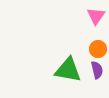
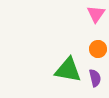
pink triangle: moved 2 px up
purple semicircle: moved 2 px left, 8 px down
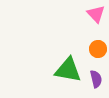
pink triangle: rotated 18 degrees counterclockwise
purple semicircle: moved 1 px right, 1 px down
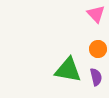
purple semicircle: moved 2 px up
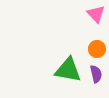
orange circle: moved 1 px left
purple semicircle: moved 3 px up
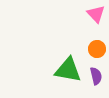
purple semicircle: moved 2 px down
